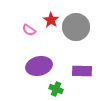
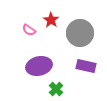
gray circle: moved 4 px right, 6 px down
purple rectangle: moved 4 px right, 5 px up; rotated 12 degrees clockwise
green cross: rotated 24 degrees clockwise
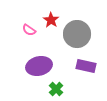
gray circle: moved 3 px left, 1 px down
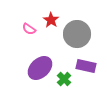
pink semicircle: moved 1 px up
purple ellipse: moved 1 px right, 2 px down; rotated 30 degrees counterclockwise
green cross: moved 8 px right, 10 px up
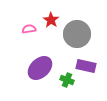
pink semicircle: rotated 136 degrees clockwise
green cross: moved 3 px right, 1 px down; rotated 24 degrees counterclockwise
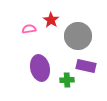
gray circle: moved 1 px right, 2 px down
purple ellipse: rotated 60 degrees counterclockwise
green cross: rotated 24 degrees counterclockwise
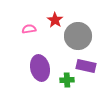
red star: moved 4 px right
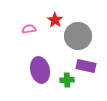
purple ellipse: moved 2 px down
